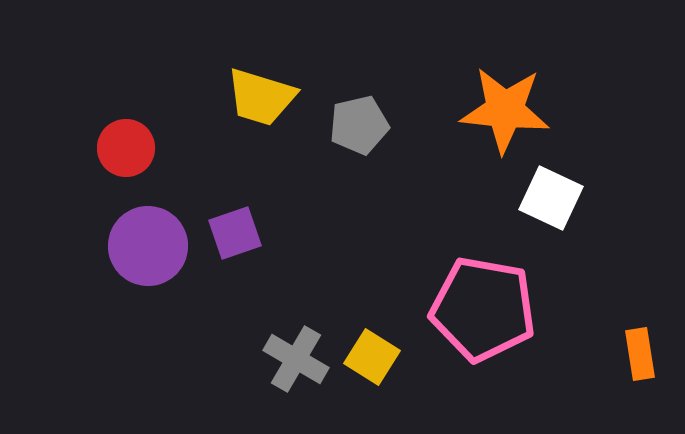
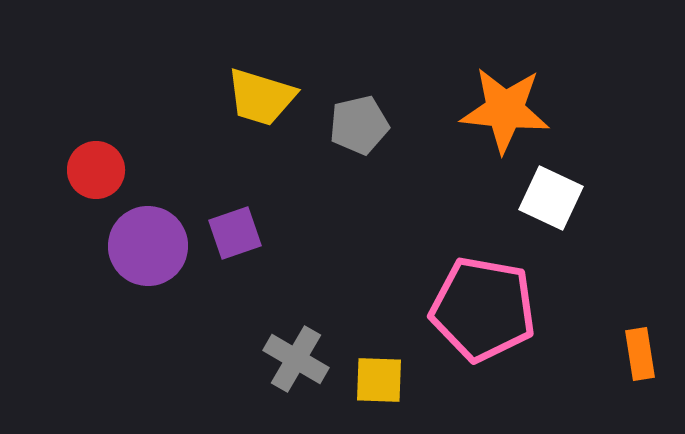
red circle: moved 30 px left, 22 px down
yellow square: moved 7 px right, 23 px down; rotated 30 degrees counterclockwise
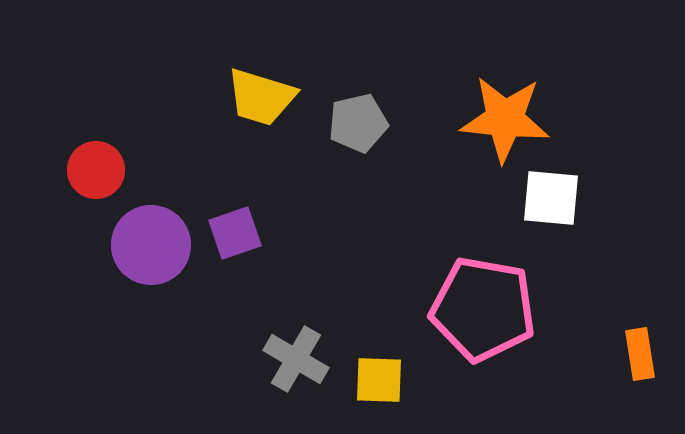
orange star: moved 9 px down
gray pentagon: moved 1 px left, 2 px up
white square: rotated 20 degrees counterclockwise
purple circle: moved 3 px right, 1 px up
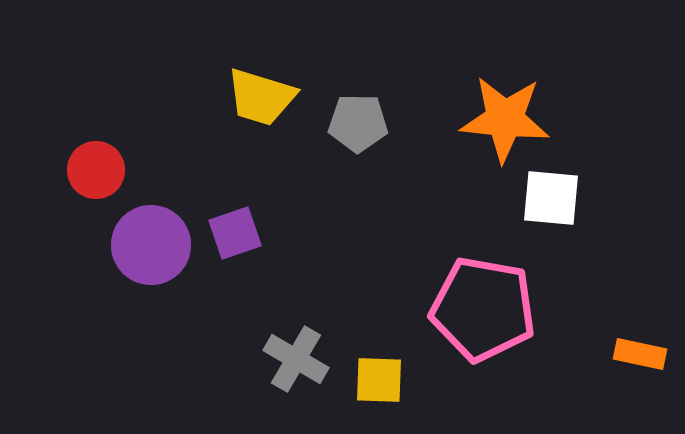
gray pentagon: rotated 14 degrees clockwise
orange rectangle: rotated 69 degrees counterclockwise
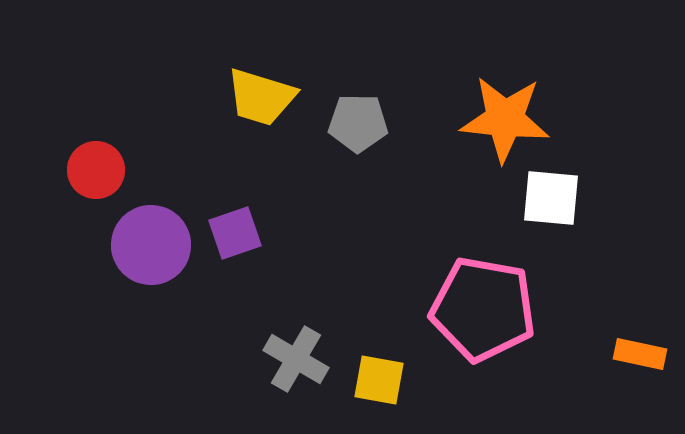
yellow square: rotated 8 degrees clockwise
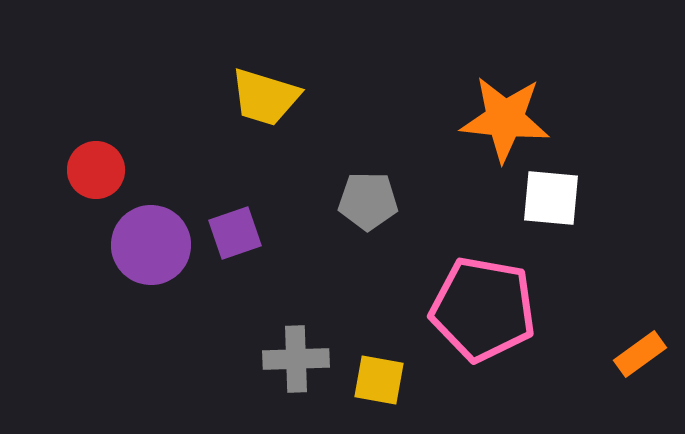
yellow trapezoid: moved 4 px right
gray pentagon: moved 10 px right, 78 px down
orange rectangle: rotated 48 degrees counterclockwise
gray cross: rotated 32 degrees counterclockwise
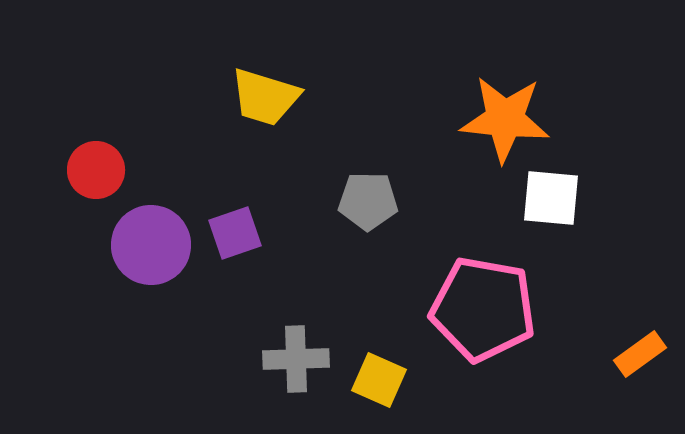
yellow square: rotated 14 degrees clockwise
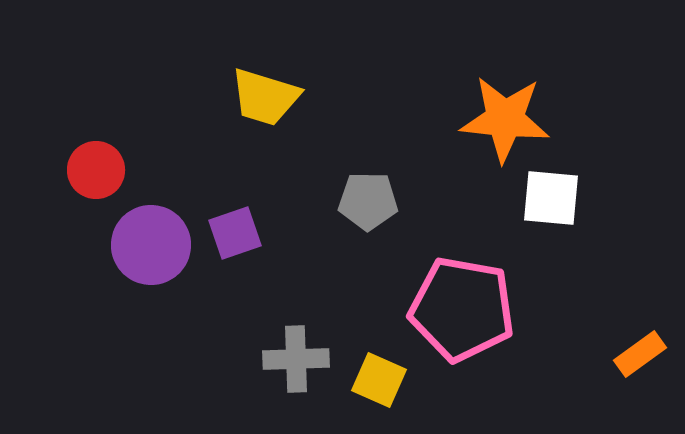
pink pentagon: moved 21 px left
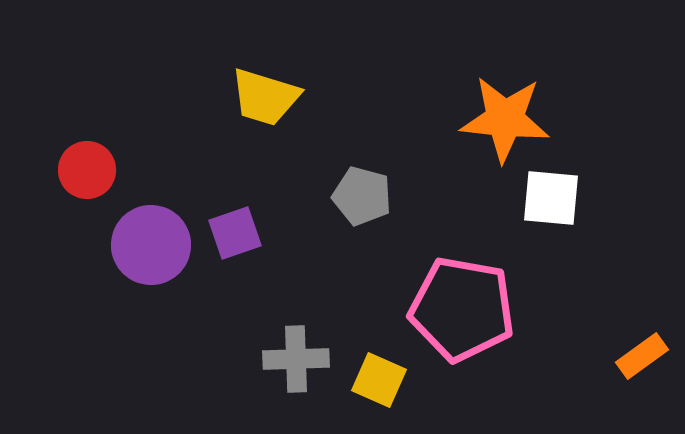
red circle: moved 9 px left
gray pentagon: moved 6 px left, 5 px up; rotated 14 degrees clockwise
orange rectangle: moved 2 px right, 2 px down
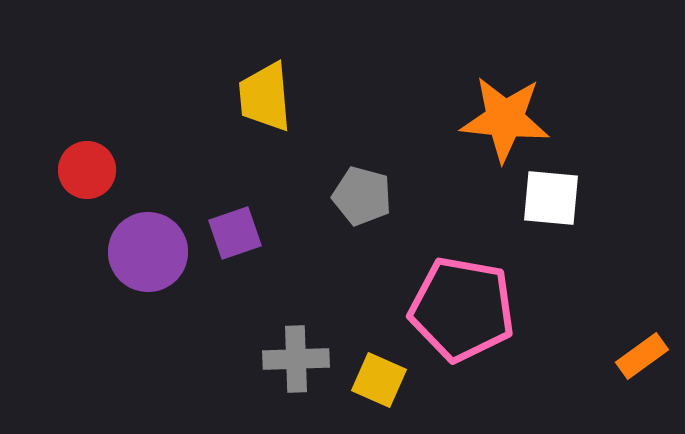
yellow trapezoid: rotated 68 degrees clockwise
purple circle: moved 3 px left, 7 px down
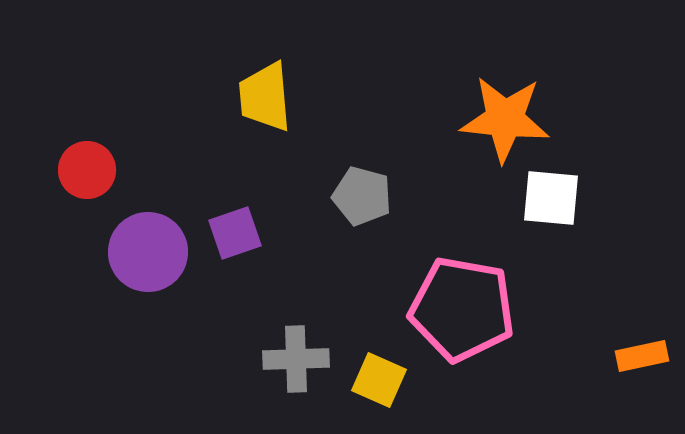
orange rectangle: rotated 24 degrees clockwise
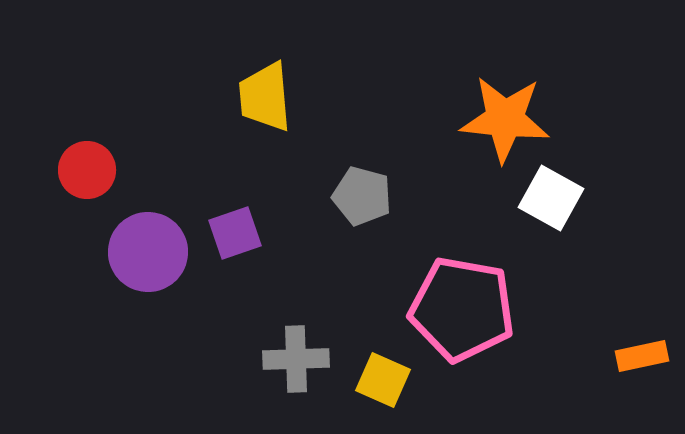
white square: rotated 24 degrees clockwise
yellow square: moved 4 px right
